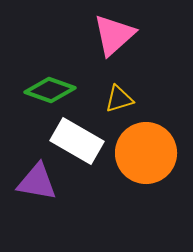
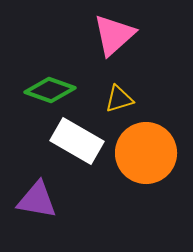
purple triangle: moved 18 px down
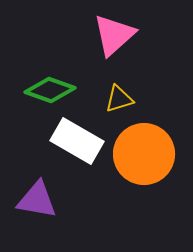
orange circle: moved 2 px left, 1 px down
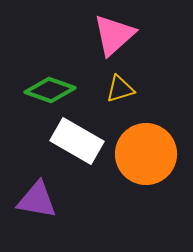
yellow triangle: moved 1 px right, 10 px up
orange circle: moved 2 px right
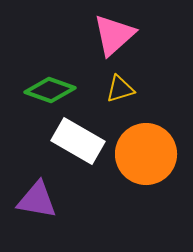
white rectangle: moved 1 px right
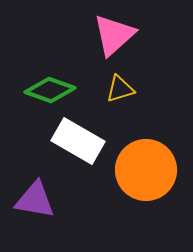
orange circle: moved 16 px down
purple triangle: moved 2 px left
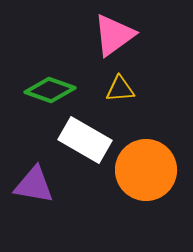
pink triangle: rotated 6 degrees clockwise
yellow triangle: rotated 12 degrees clockwise
white rectangle: moved 7 px right, 1 px up
purple triangle: moved 1 px left, 15 px up
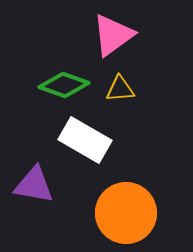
pink triangle: moved 1 px left
green diamond: moved 14 px right, 5 px up
orange circle: moved 20 px left, 43 px down
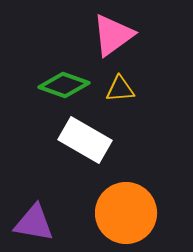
purple triangle: moved 38 px down
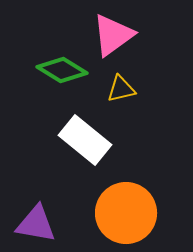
green diamond: moved 2 px left, 15 px up; rotated 12 degrees clockwise
yellow triangle: moved 1 px right; rotated 8 degrees counterclockwise
white rectangle: rotated 9 degrees clockwise
purple triangle: moved 2 px right, 1 px down
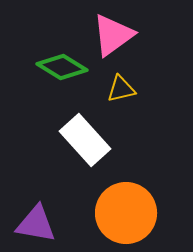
green diamond: moved 3 px up
white rectangle: rotated 9 degrees clockwise
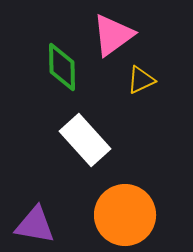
green diamond: rotated 57 degrees clockwise
yellow triangle: moved 20 px right, 9 px up; rotated 12 degrees counterclockwise
orange circle: moved 1 px left, 2 px down
purple triangle: moved 1 px left, 1 px down
